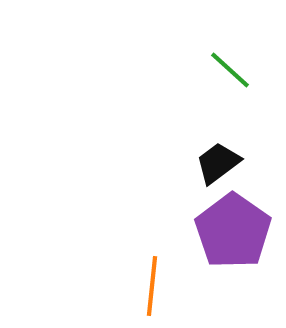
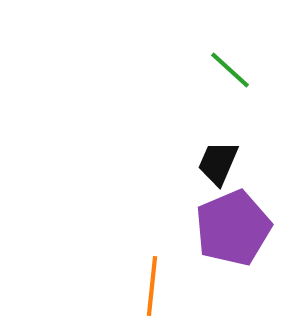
black trapezoid: rotated 30 degrees counterclockwise
purple pentagon: moved 3 px up; rotated 14 degrees clockwise
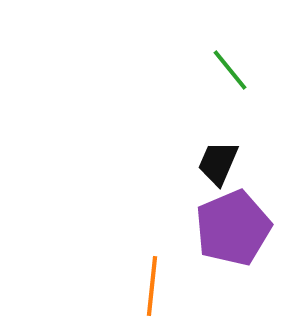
green line: rotated 9 degrees clockwise
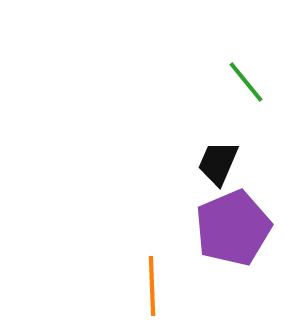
green line: moved 16 px right, 12 px down
orange line: rotated 8 degrees counterclockwise
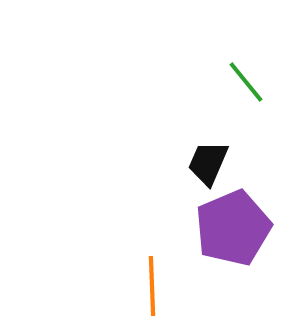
black trapezoid: moved 10 px left
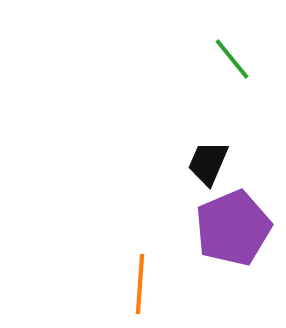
green line: moved 14 px left, 23 px up
orange line: moved 12 px left, 2 px up; rotated 6 degrees clockwise
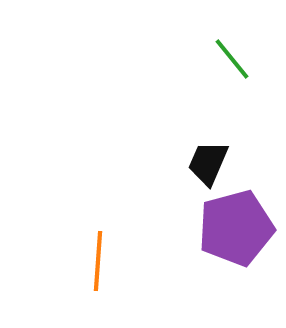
purple pentagon: moved 3 px right; rotated 8 degrees clockwise
orange line: moved 42 px left, 23 px up
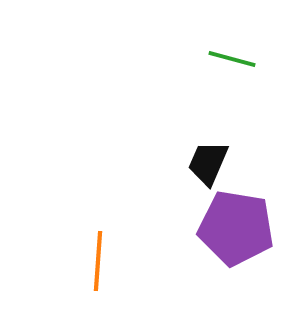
green line: rotated 36 degrees counterclockwise
purple pentagon: rotated 24 degrees clockwise
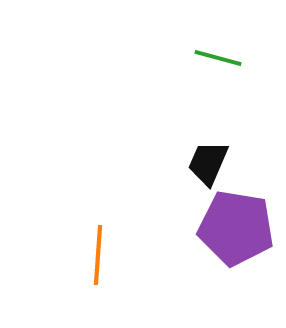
green line: moved 14 px left, 1 px up
orange line: moved 6 px up
